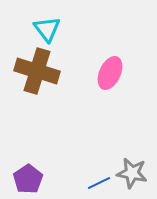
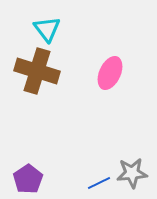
gray star: rotated 16 degrees counterclockwise
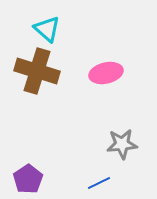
cyan triangle: rotated 12 degrees counterclockwise
pink ellipse: moved 4 px left; rotated 52 degrees clockwise
gray star: moved 10 px left, 29 px up
